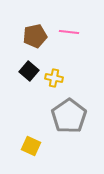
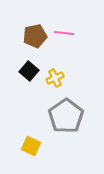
pink line: moved 5 px left, 1 px down
yellow cross: moved 1 px right; rotated 36 degrees counterclockwise
gray pentagon: moved 3 px left
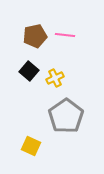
pink line: moved 1 px right, 2 px down
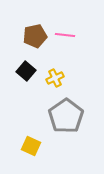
black square: moved 3 px left
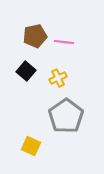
pink line: moved 1 px left, 7 px down
yellow cross: moved 3 px right
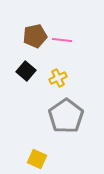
pink line: moved 2 px left, 2 px up
yellow square: moved 6 px right, 13 px down
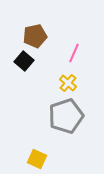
pink line: moved 12 px right, 13 px down; rotated 72 degrees counterclockwise
black square: moved 2 px left, 10 px up
yellow cross: moved 10 px right, 5 px down; rotated 24 degrees counterclockwise
gray pentagon: rotated 16 degrees clockwise
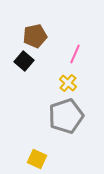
pink line: moved 1 px right, 1 px down
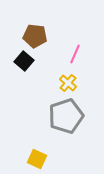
brown pentagon: rotated 20 degrees clockwise
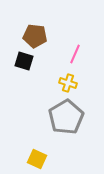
black square: rotated 24 degrees counterclockwise
yellow cross: rotated 24 degrees counterclockwise
gray pentagon: moved 1 px down; rotated 12 degrees counterclockwise
